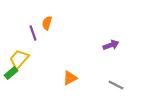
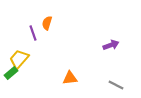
orange triangle: rotated 21 degrees clockwise
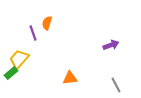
gray line: rotated 35 degrees clockwise
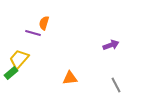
orange semicircle: moved 3 px left
purple line: rotated 56 degrees counterclockwise
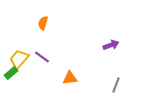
orange semicircle: moved 1 px left
purple line: moved 9 px right, 24 px down; rotated 21 degrees clockwise
gray line: rotated 49 degrees clockwise
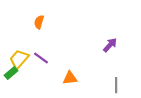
orange semicircle: moved 4 px left, 1 px up
purple arrow: moved 1 px left; rotated 28 degrees counterclockwise
purple line: moved 1 px left, 1 px down
gray line: rotated 21 degrees counterclockwise
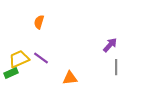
yellow trapezoid: rotated 25 degrees clockwise
green rectangle: rotated 16 degrees clockwise
gray line: moved 18 px up
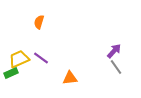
purple arrow: moved 4 px right, 6 px down
gray line: rotated 35 degrees counterclockwise
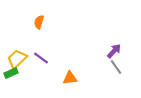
yellow trapezoid: moved 2 px left; rotated 20 degrees counterclockwise
